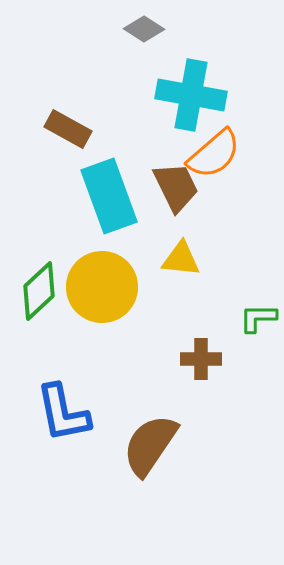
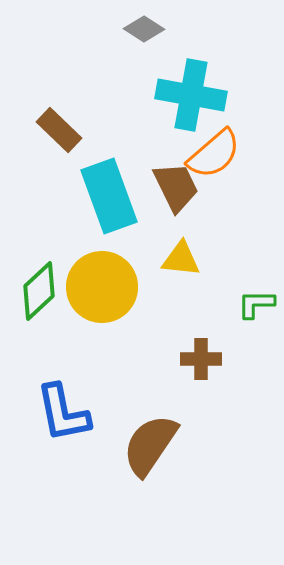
brown rectangle: moved 9 px left, 1 px down; rotated 15 degrees clockwise
green L-shape: moved 2 px left, 14 px up
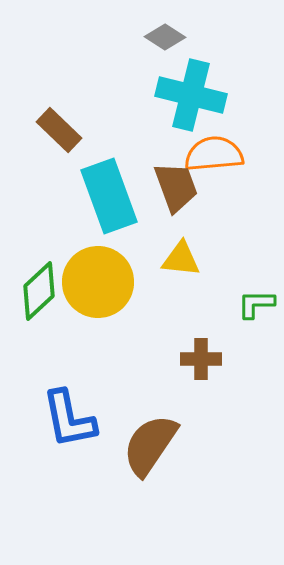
gray diamond: moved 21 px right, 8 px down
cyan cross: rotated 4 degrees clockwise
orange semicircle: rotated 144 degrees counterclockwise
brown trapezoid: rotated 6 degrees clockwise
yellow circle: moved 4 px left, 5 px up
blue L-shape: moved 6 px right, 6 px down
